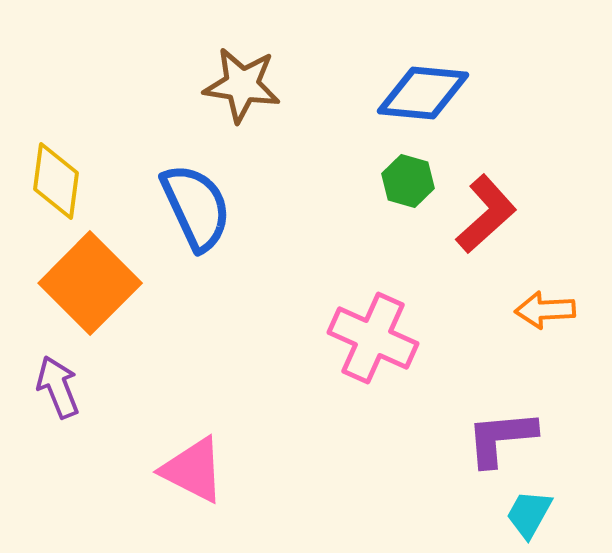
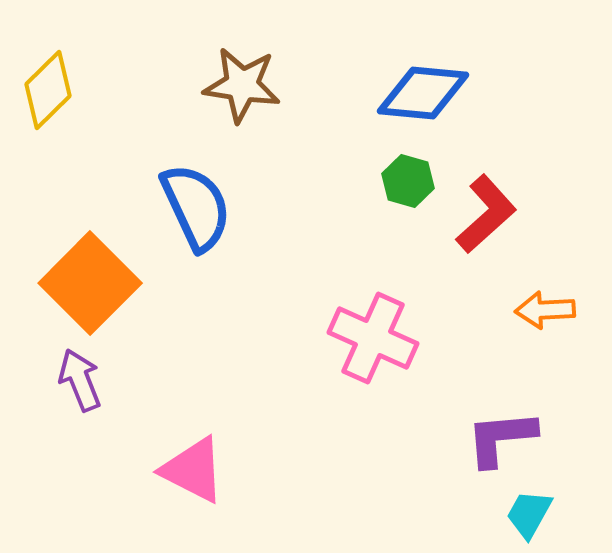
yellow diamond: moved 8 px left, 91 px up; rotated 38 degrees clockwise
purple arrow: moved 22 px right, 7 px up
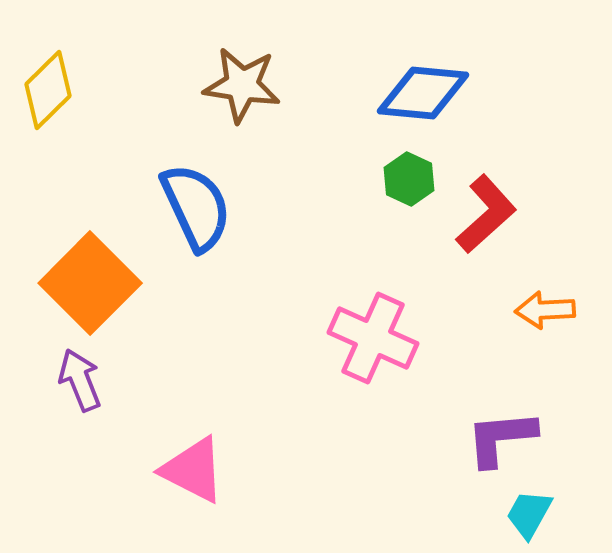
green hexagon: moved 1 px right, 2 px up; rotated 9 degrees clockwise
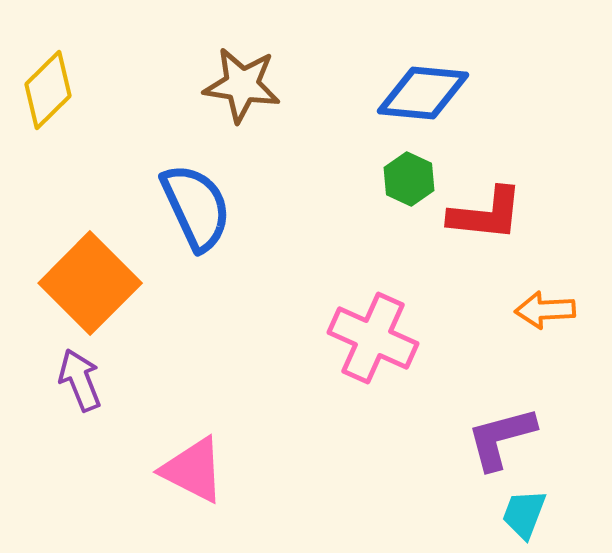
red L-shape: rotated 48 degrees clockwise
purple L-shape: rotated 10 degrees counterclockwise
cyan trapezoid: moved 5 px left; rotated 8 degrees counterclockwise
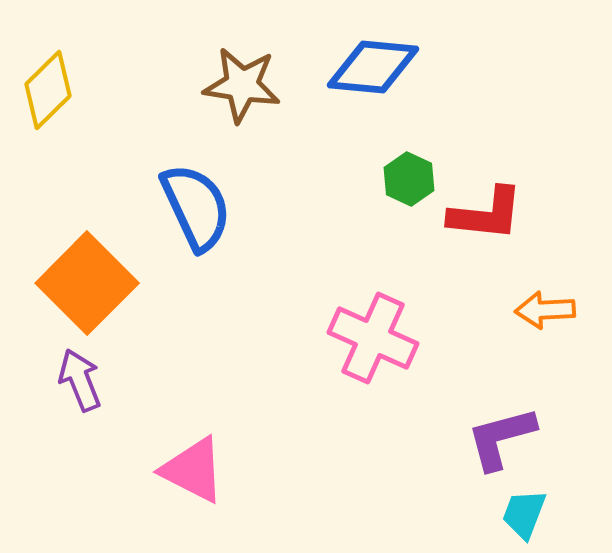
blue diamond: moved 50 px left, 26 px up
orange square: moved 3 px left
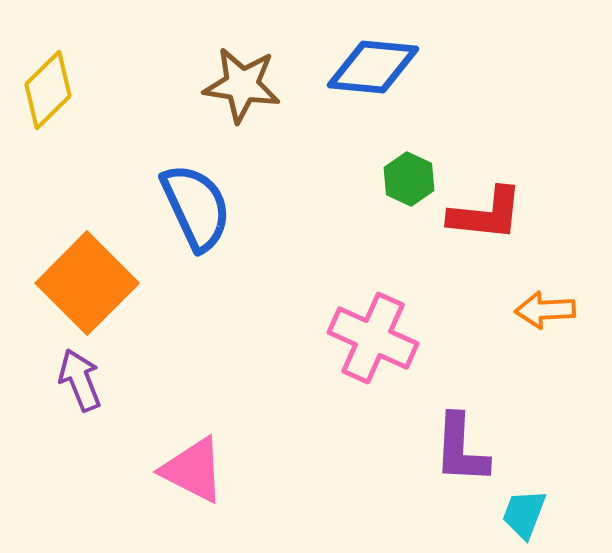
purple L-shape: moved 40 px left, 11 px down; rotated 72 degrees counterclockwise
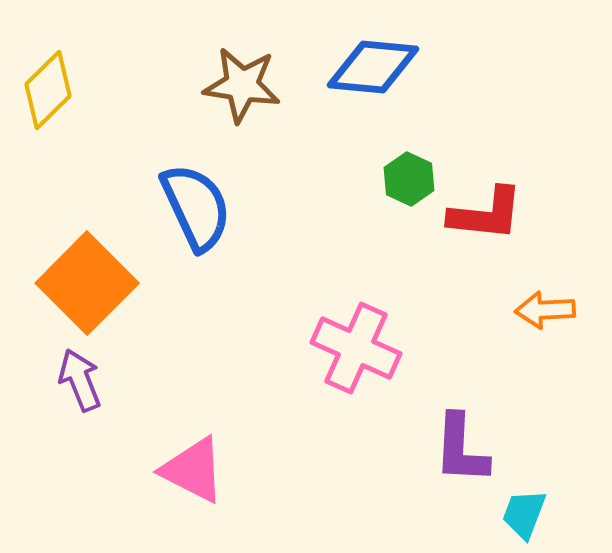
pink cross: moved 17 px left, 10 px down
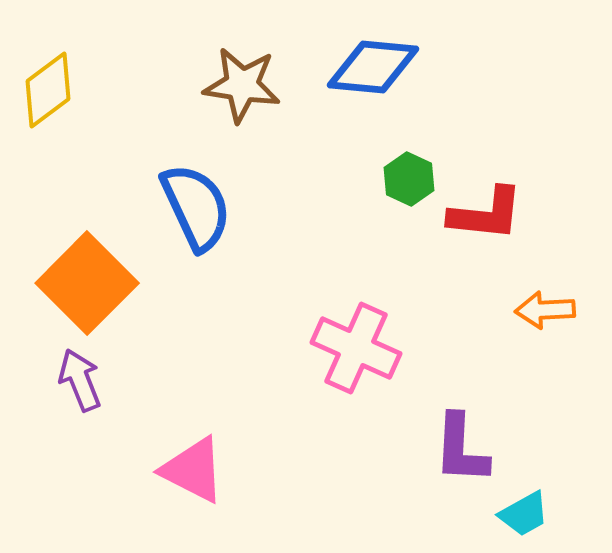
yellow diamond: rotated 8 degrees clockwise
cyan trapezoid: rotated 140 degrees counterclockwise
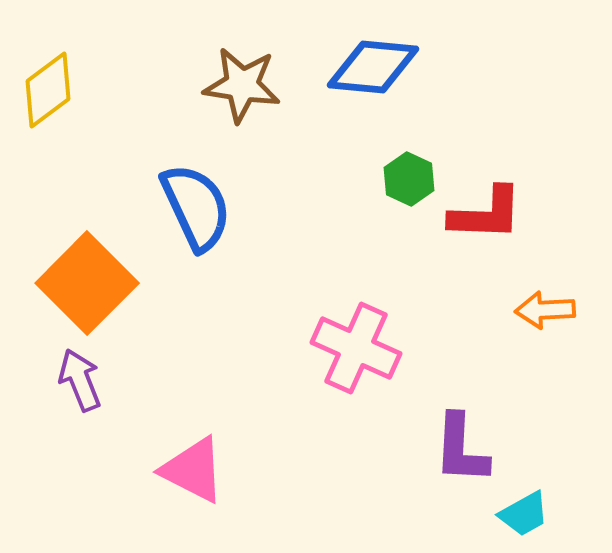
red L-shape: rotated 4 degrees counterclockwise
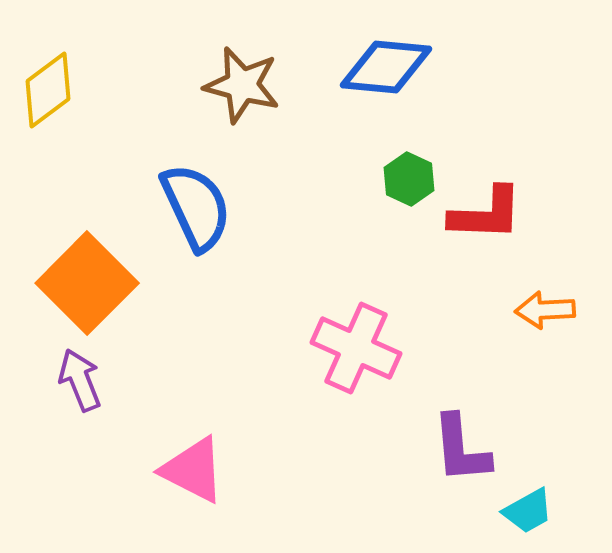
blue diamond: moved 13 px right
brown star: rotated 6 degrees clockwise
purple L-shape: rotated 8 degrees counterclockwise
cyan trapezoid: moved 4 px right, 3 px up
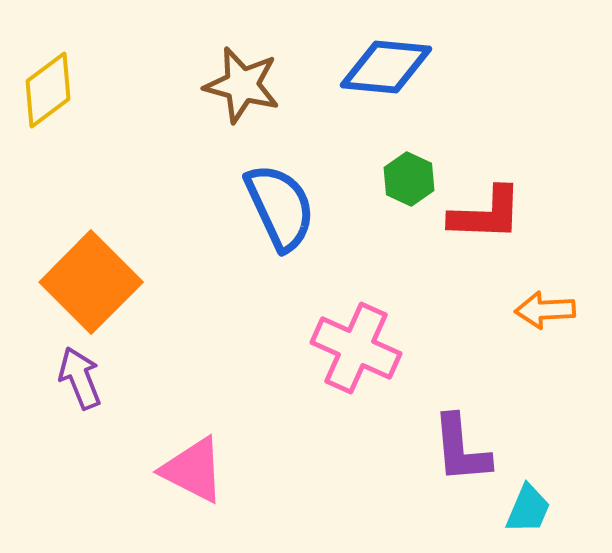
blue semicircle: moved 84 px right
orange square: moved 4 px right, 1 px up
purple arrow: moved 2 px up
cyan trapezoid: moved 2 px up; rotated 38 degrees counterclockwise
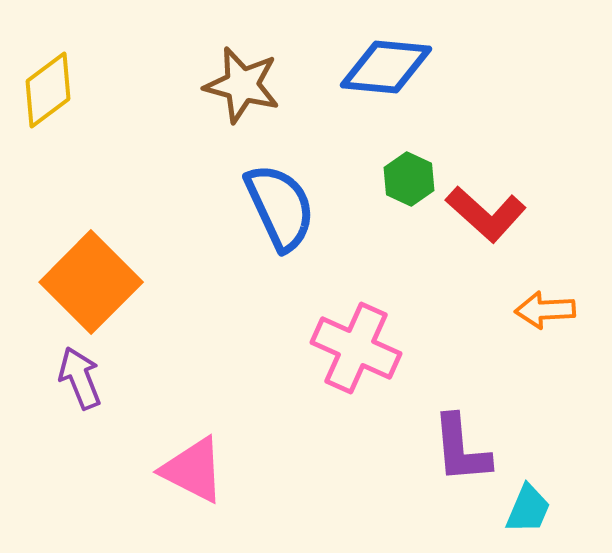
red L-shape: rotated 40 degrees clockwise
